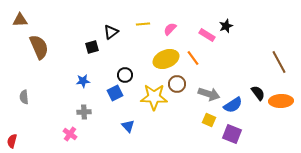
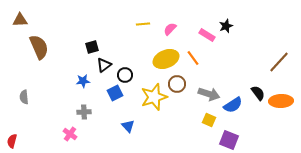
black triangle: moved 7 px left, 33 px down
brown line: rotated 70 degrees clockwise
yellow star: rotated 20 degrees counterclockwise
purple square: moved 3 px left, 6 px down
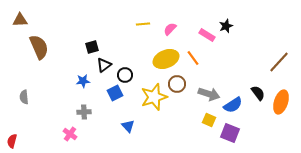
orange ellipse: moved 1 px down; rotated 70 degrees counterclockwise
purple square: moved 1 px right, 7 px up
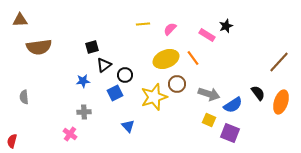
brown semicircle: rotated 105 degrees clockwise
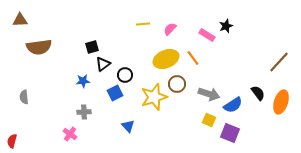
black triangle: moved 1 px left, 1 px up
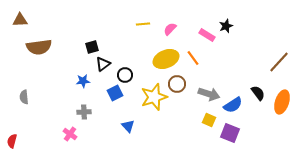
orange ellipse: moved 1 px right
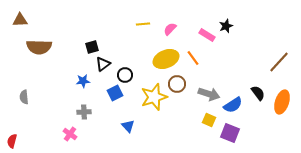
brown semicircle: rotated 10 degrees clockwise
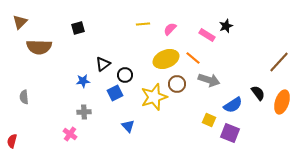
brown triangle: moved 2 px down; rotated 42 degrees counterclockwise
black square: moved 14 px left, 19 px up
orange line: rotated 14 degrees counterclockwise
gray arrow: moved 14 px up
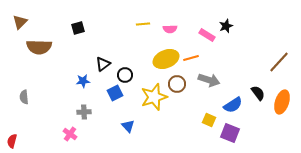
pink semicircle: rotated 136 degrees counterclockwise
orange line: moved 2 px left; rotated 56 degrees counterclockwise
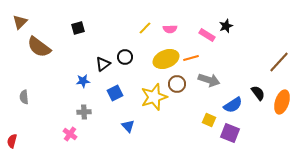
yellow line: moved 2 px right, 4 px down; rotated 40 degrees counterclockwise
brown semicircle: rotated 35 degrees clockwise
black circle: moved 18 px up
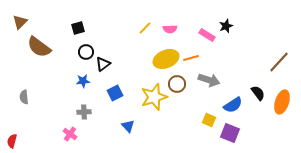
black circle: moved 39 px left, 5 px up
